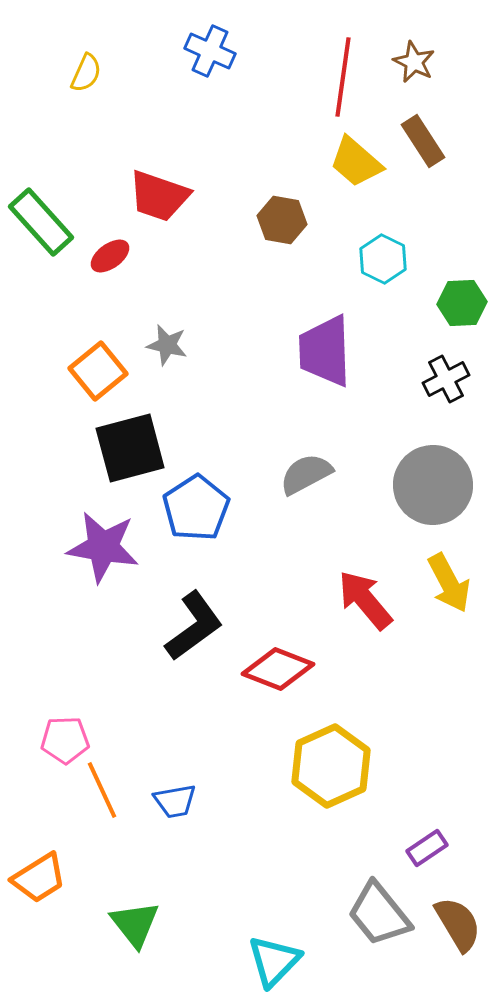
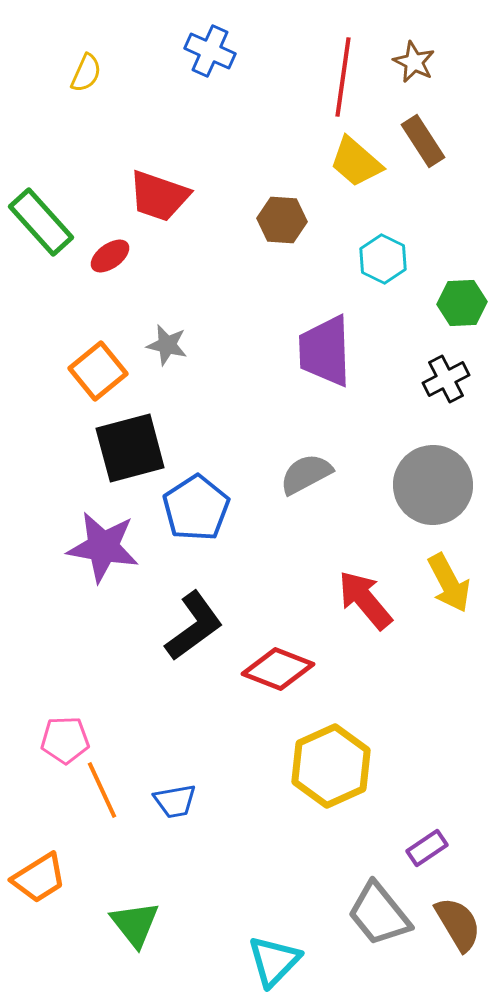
brown hexagon: rotated 6 degrees counterclockwise
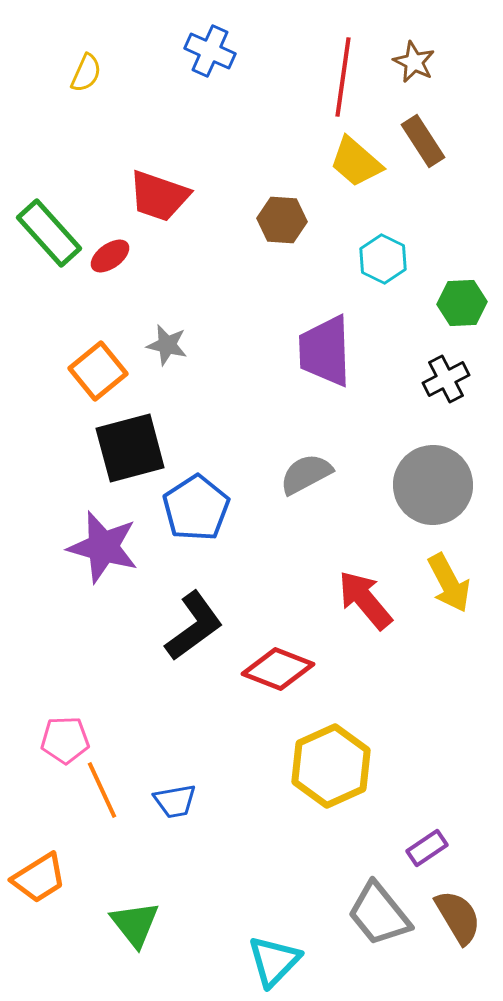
green rectangle: moved 8 px right, 11 px down
purple star: rotated 6 degrees clockwise
brown semicircle: moved 7 px up
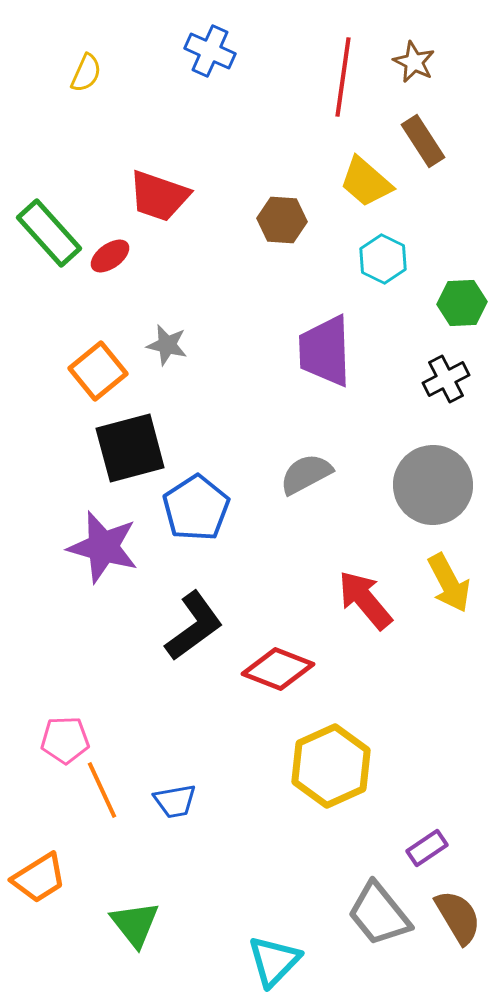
yellow trapezoid: moved 10 px right, 20 px down
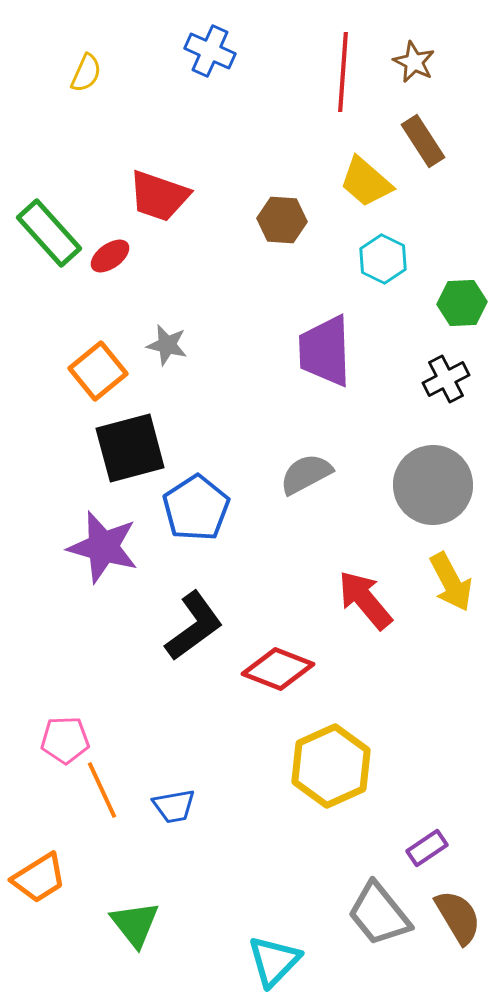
red line: moved 5 px up; rotated 4 degrees counterclockwise
yellow arrow: moved 2 px right, 1 px up
blue trapezoid: moved 1 px left, 5 px down
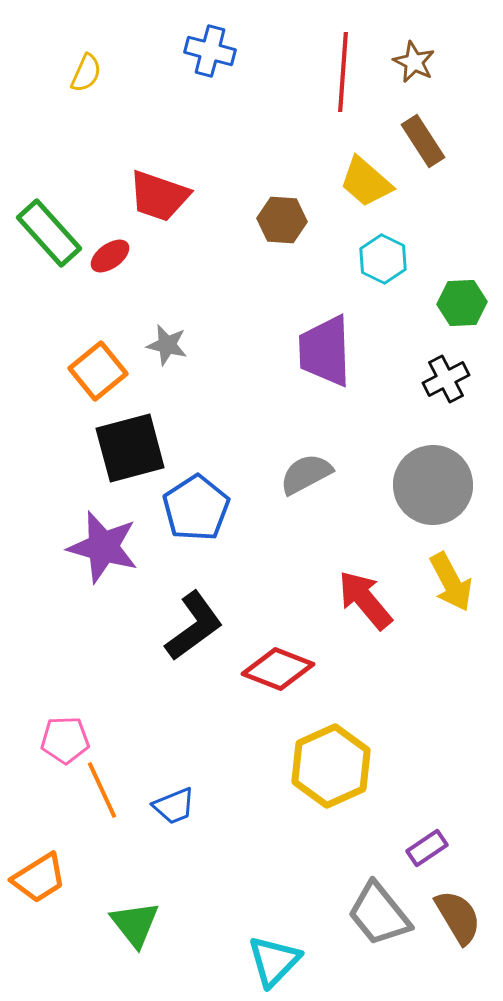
blue cross: rotated 9 degrees counterclockwise
blue trapezoid: rotated 12 degrees counterclockwise
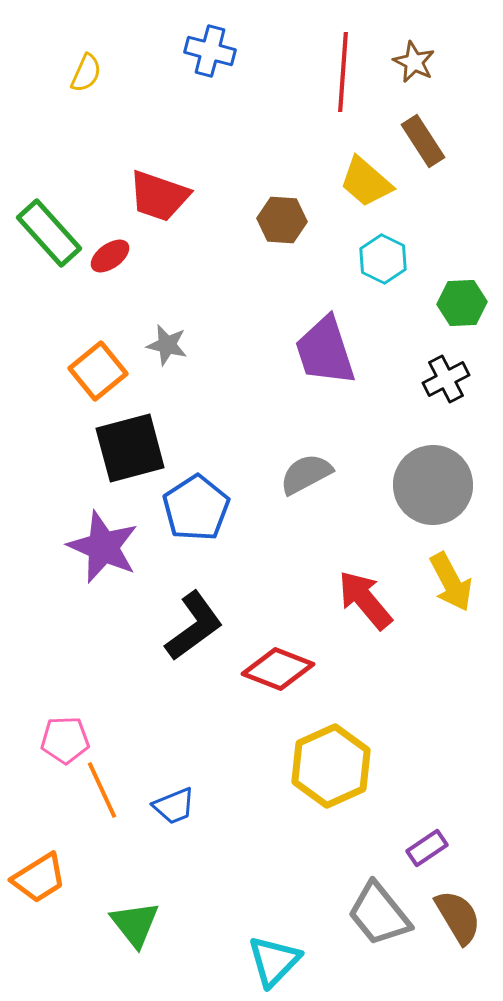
purple trapezoid: rotated 16 degrees counterclockwise
purple star: rotated 8 degrees clockwise
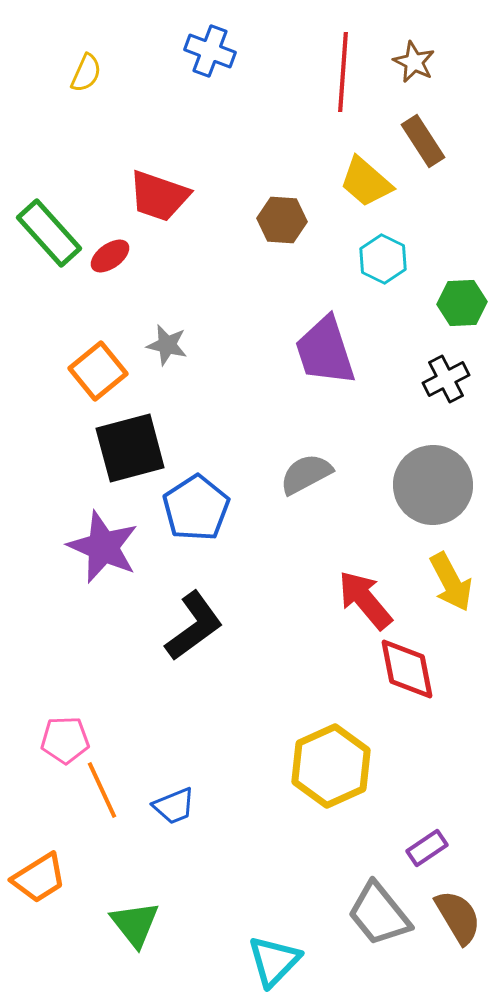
blue cross: rotated 6 degrees clockwise
red diamond: moved 129 px right; rotated 58 degrees clockwise
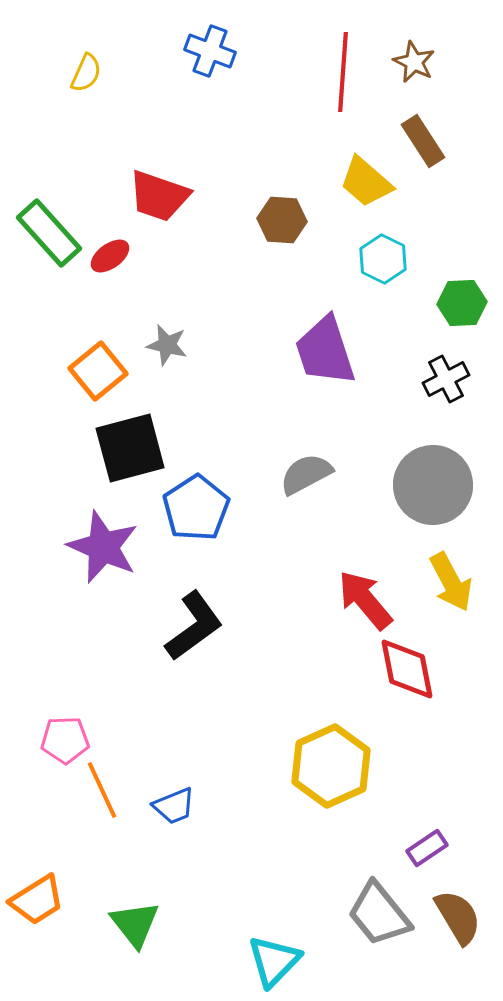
orange trapezoid: moved 2 px left, 22 px down
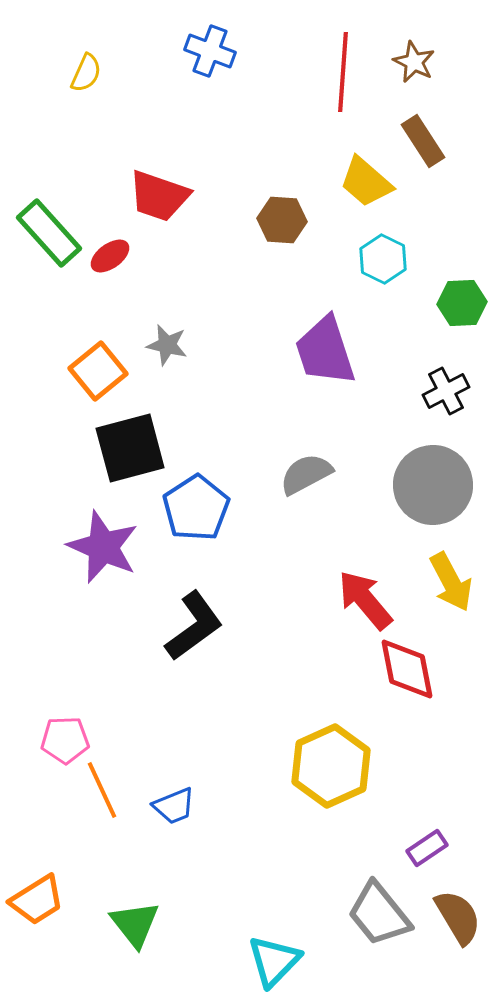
black cross: moved 12 px down
